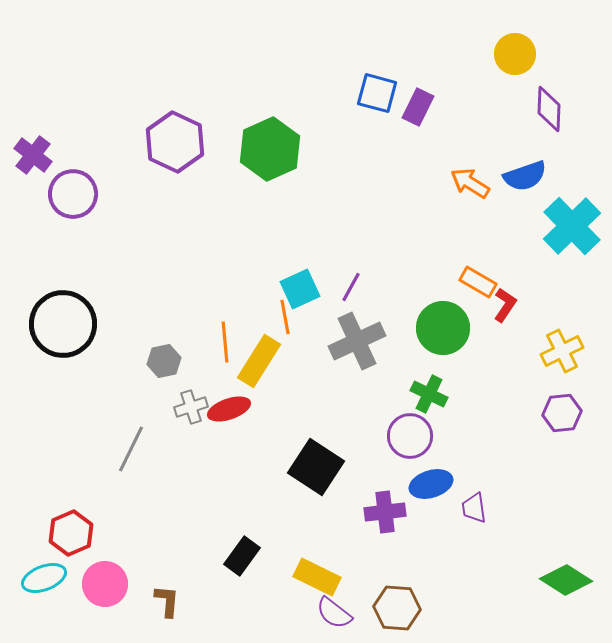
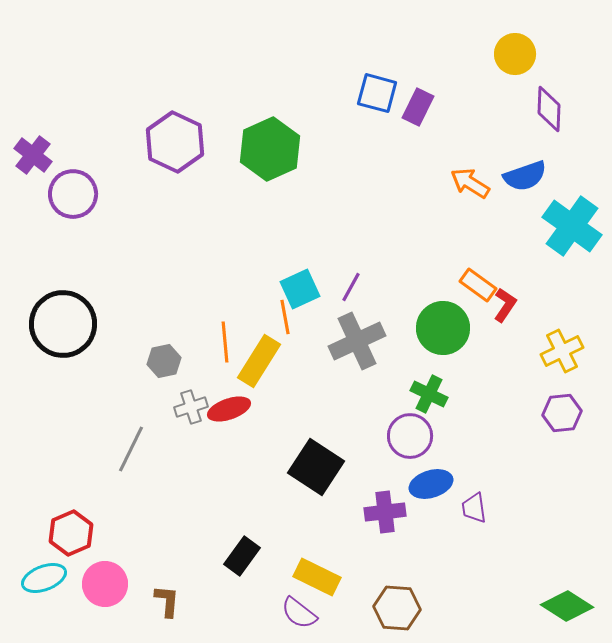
cyan cross at (572, 226): rotated 10 degrees counterclockwise
orange rectangle at (478, 282): moved 3 px down; rotated 6 degrees clockwise
green diamond at (566, 580): moved 1 px right, 26 px down
purple semicircle at (334, 613): moved 35 px left
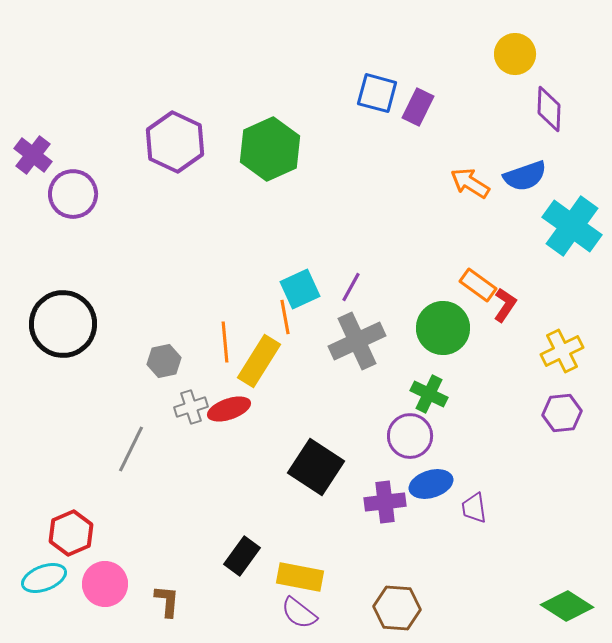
purple cross at (385, 512): moved 10 px up
yellow rectangle at (317, 577): moved 17 px left; rotated 15 degrees counterclockwise
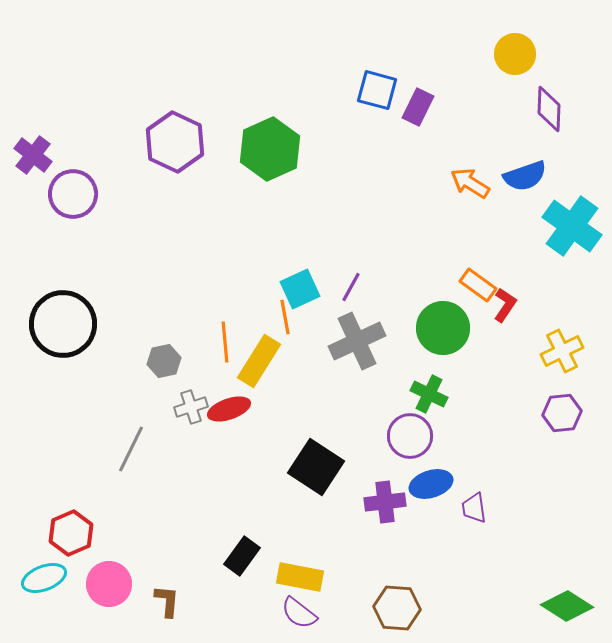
blue square at (377, 93): moved 3 px up
pink circle at (105, 584): moved 4 px right
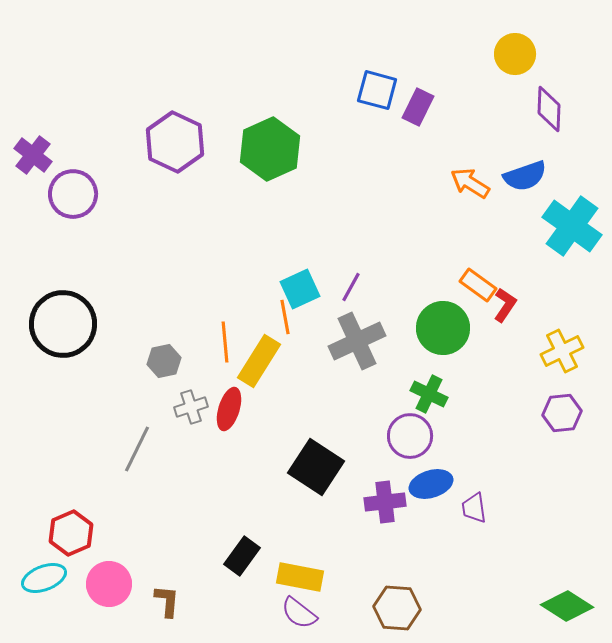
red ellipse at (229, 409): rotated 54 degrees counterclockwise
gray line at (131, 449): moved 6 px right
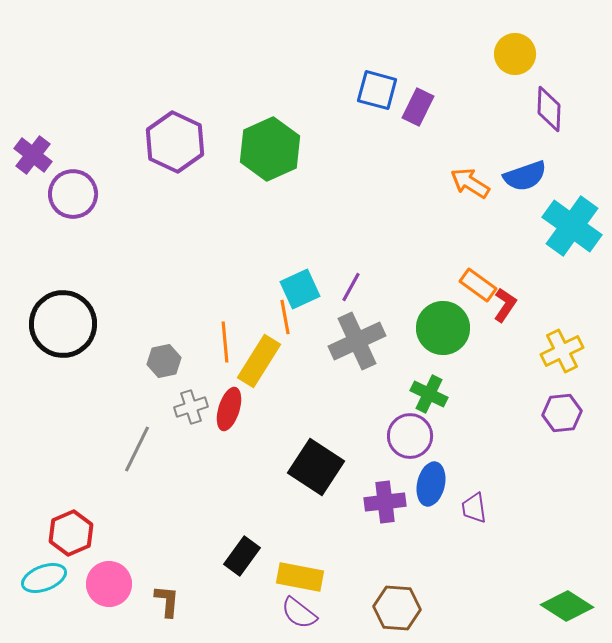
blue ellipse at (431, 484): rotated 60 degrees counterclockwise
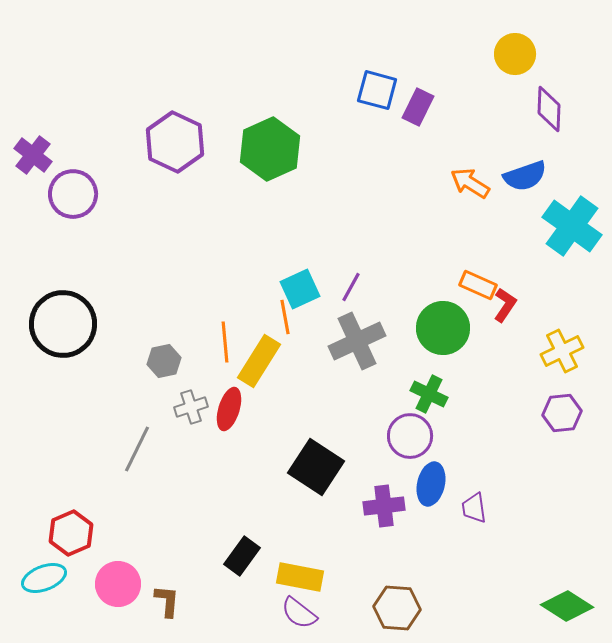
orange rectangle at (478, 285): rotated 12 degrees counterclockwise
purple cross at (385, 502): moved 1 px left, 4 px down
pink circle at (109, 584): moved 9 px right
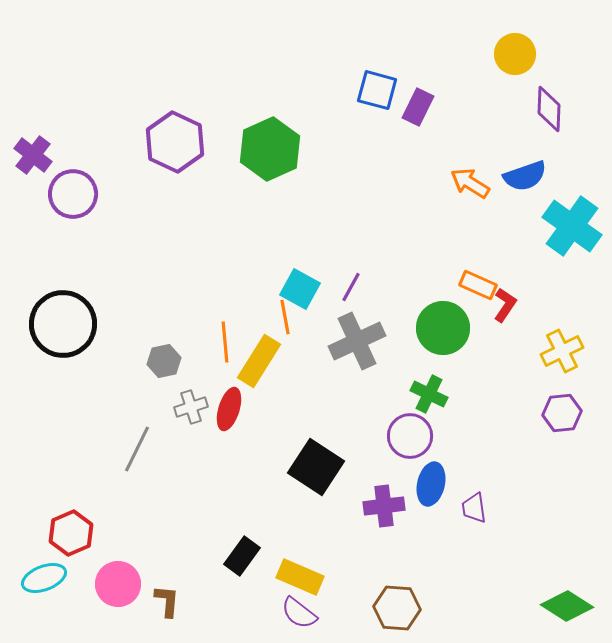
cyan square at (300, 289): rotated 36 degrees counterclockwise
yellow rectangle at (300, 577): rotated 12 degrees clockwise
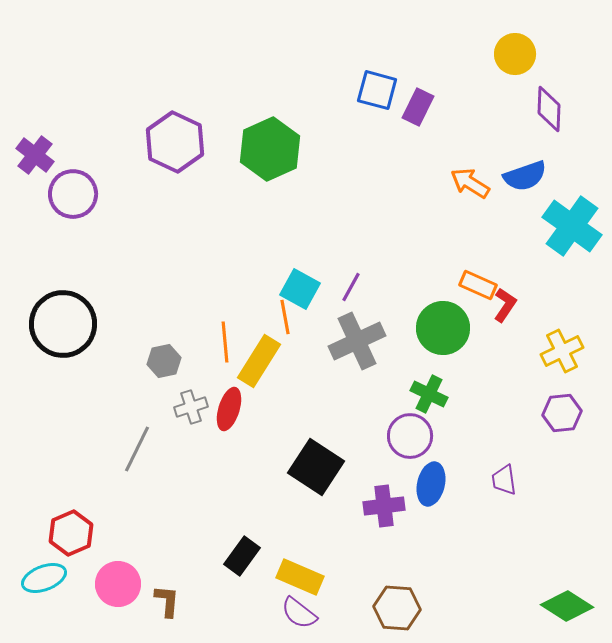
purple cross at (33, 155): moved 2 px right
purple trapezoid at (474, 508): moved 30 px right, 28 px up
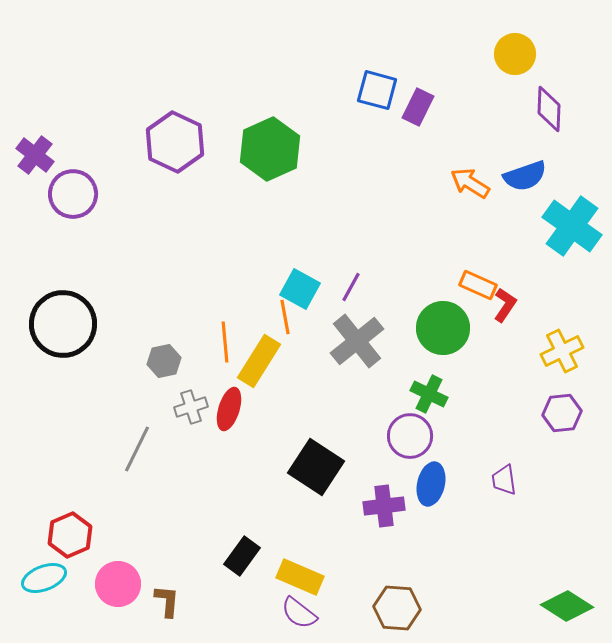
gray cross at (357, 341): rotated 14 degrees counterclockwise
red hexagon at (71, 533): moved 1 px left, 2 px down
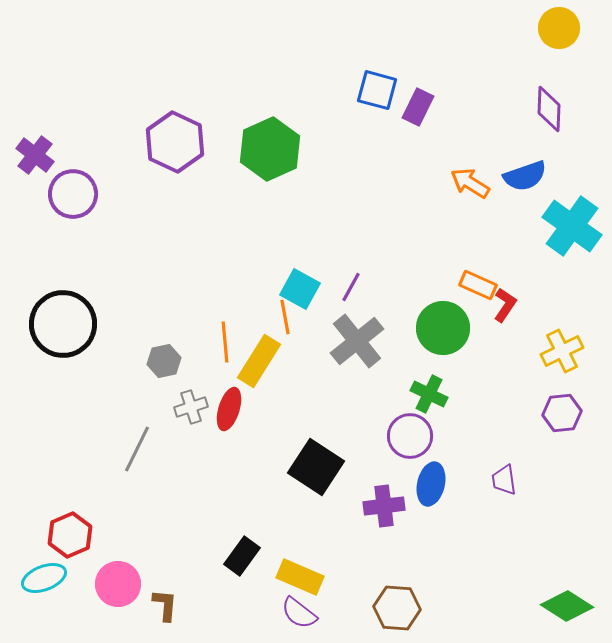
yellow circle at (515, 54): moved 44 px right, 26 px up
brown L-shape at (167, 601): moved 2 px left, 4 px down
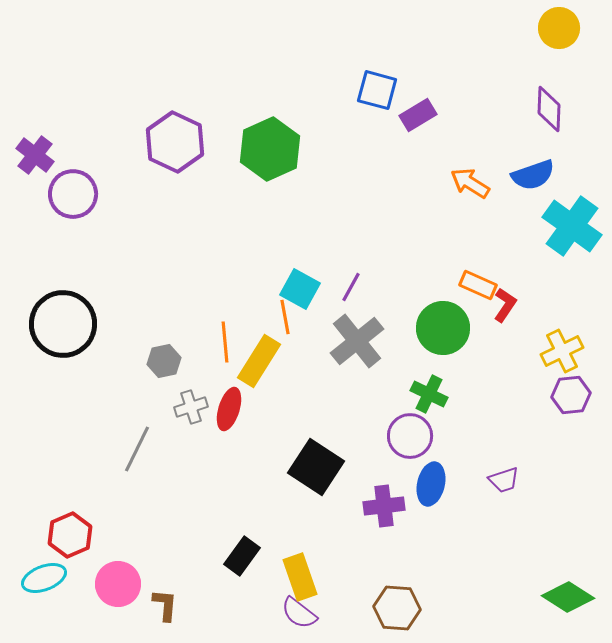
purple rectangle at (418, 107): moved 8 px down; rotated 33 degrees clockwise
blue semicircle at (525, 176): moved 8 px right, 1 px up
purple hexagon at (562, 413): moved 9 px right, 18 px up
purple trapezoid at (504, 480): rotated 100 degrees counterclockwise
yellow rectangle at (300, 577): rotated 48 degrees clockwise
green diamond at (567, 606): moved 1 px right, 9 px up
